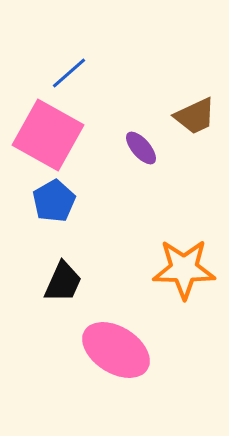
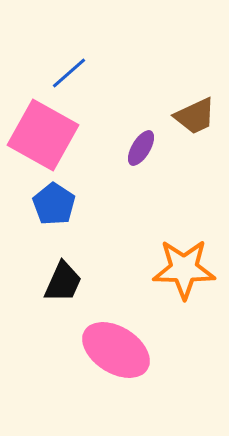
pink square: moved 5 px left
purple ellipse: rotated 72 degrees clockwise
blue pentagon: moved 3 px down; rotated 9 degrees counterclockwise
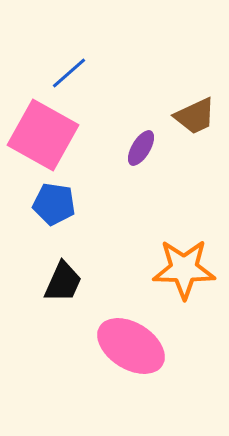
blue pentagon: rotated 24 degrees counterclockwise
pink ellipse: moved 15 px right, 4 px up
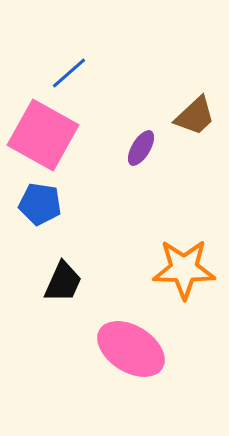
brown trapezoid: rotated 18 degrees counterclockwise
blue pentagon: moved 14 px left
pink ellipse: moved 3 px down
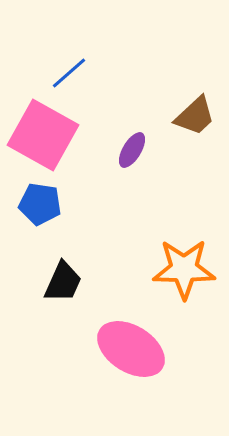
purple ellipse: moved 9 px left, 2 px down
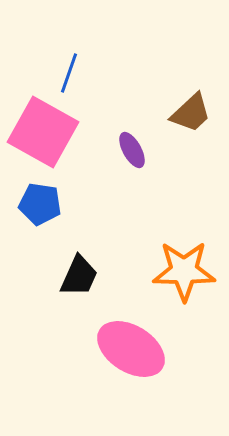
blue line: rotated 30 degrees counterclockwise
brown trapezoid: moved 4 px left, 3 px up
pink square: moved 3 px up
purple ellipse: rotated 60 degrees counterclockwise
orange star: moved 2 px down
black trapezoid: moved 16 px right, 6 px up
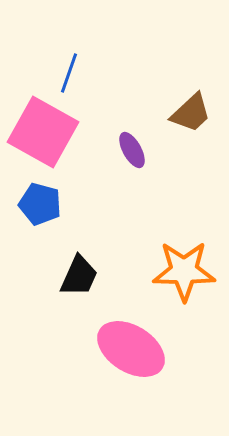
blue pentagon: rotated 6 degrees clockwise
